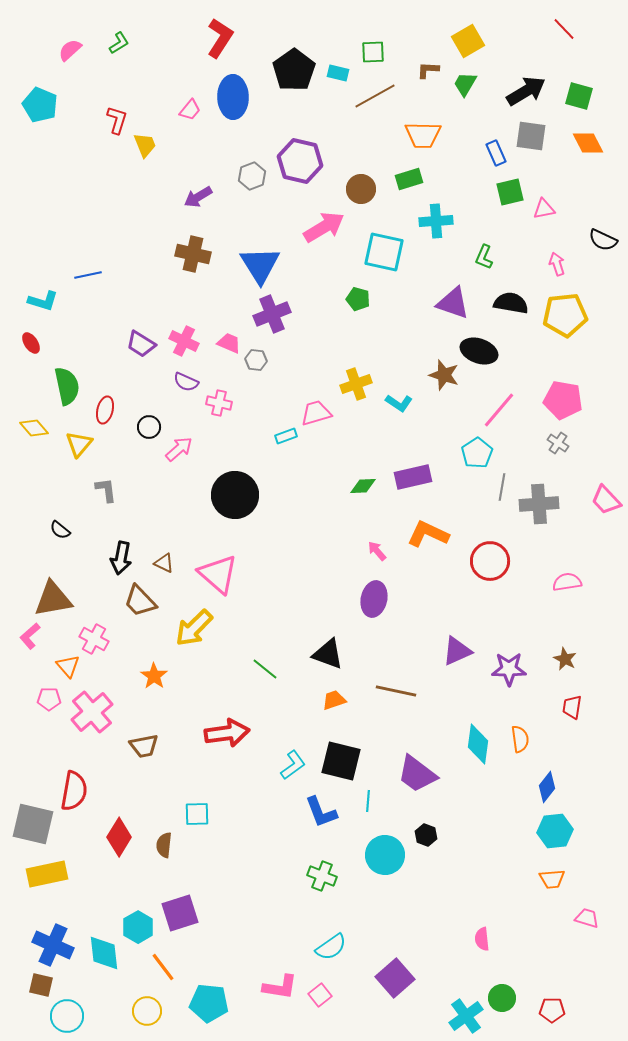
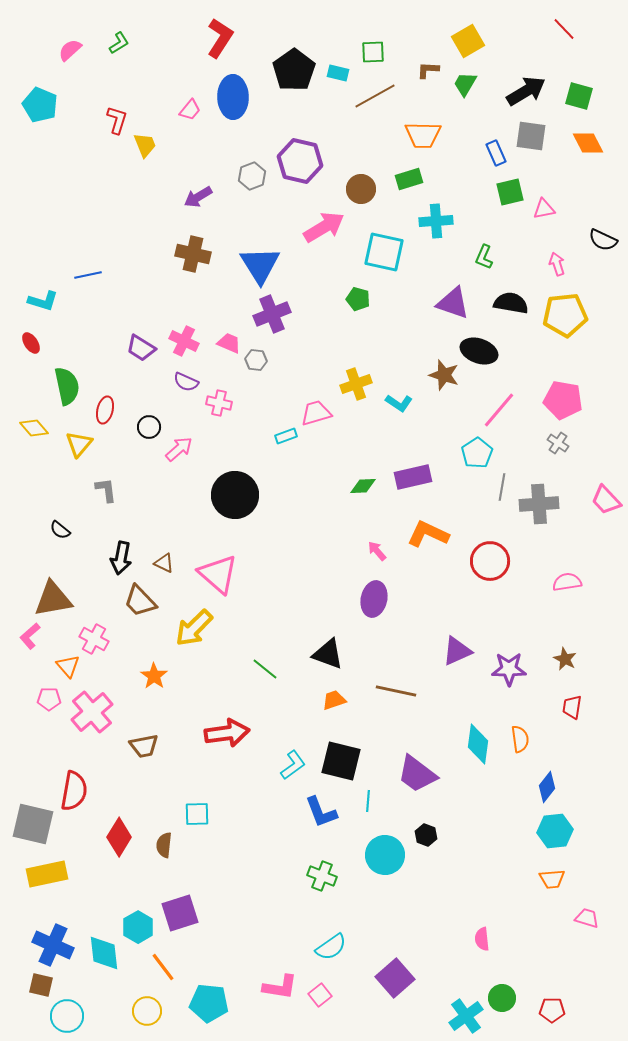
purple trapezoid at (141, 344): moved 4 px down
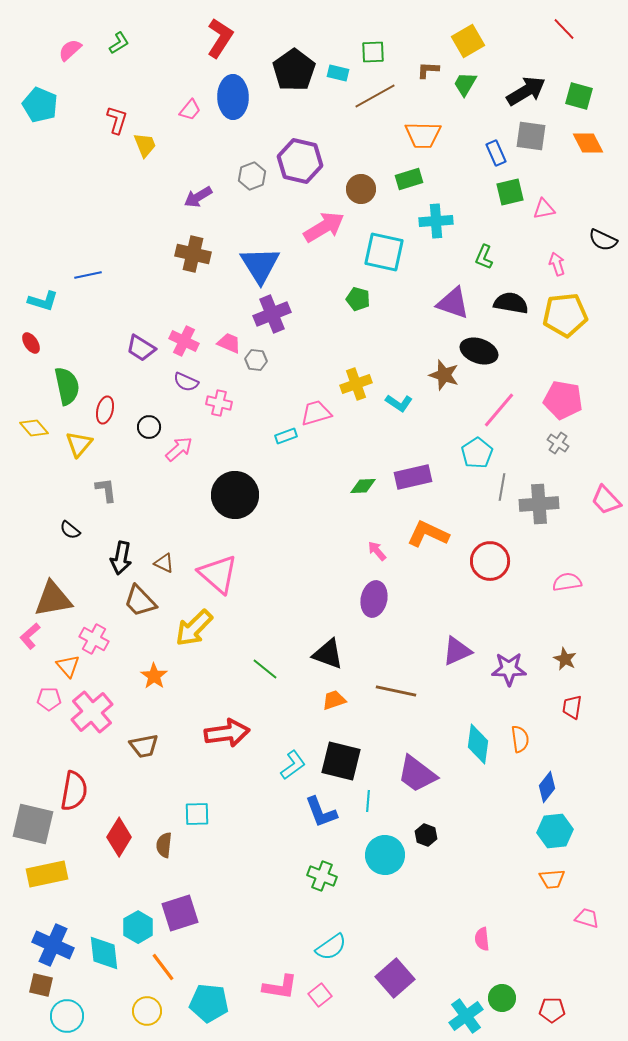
black semicircle at (60, 530): moved 10 px right
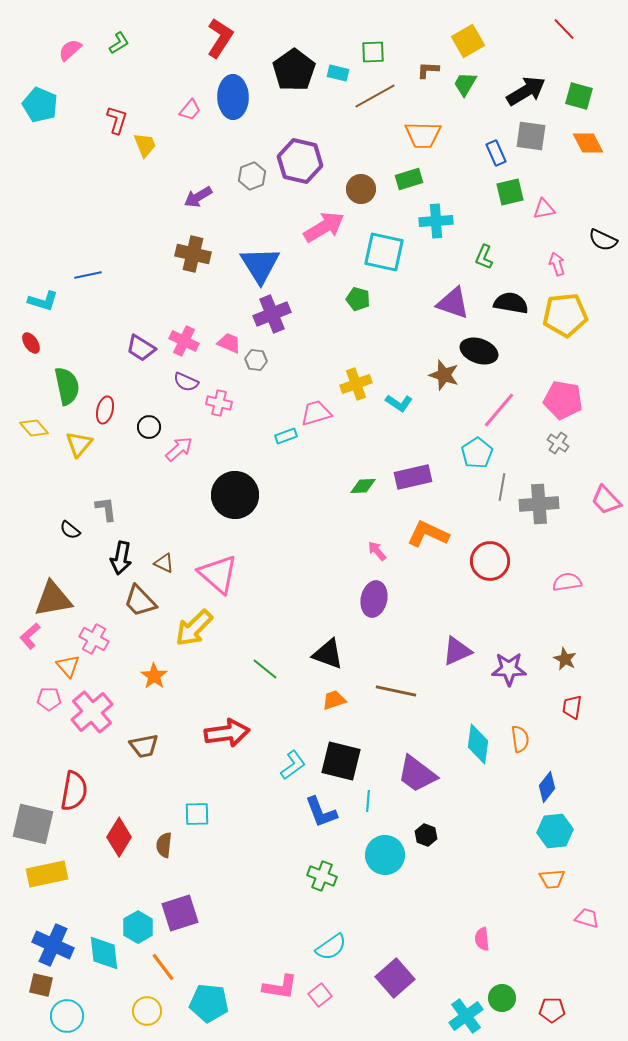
gray L-shape at (106, 490): moved 19 px down
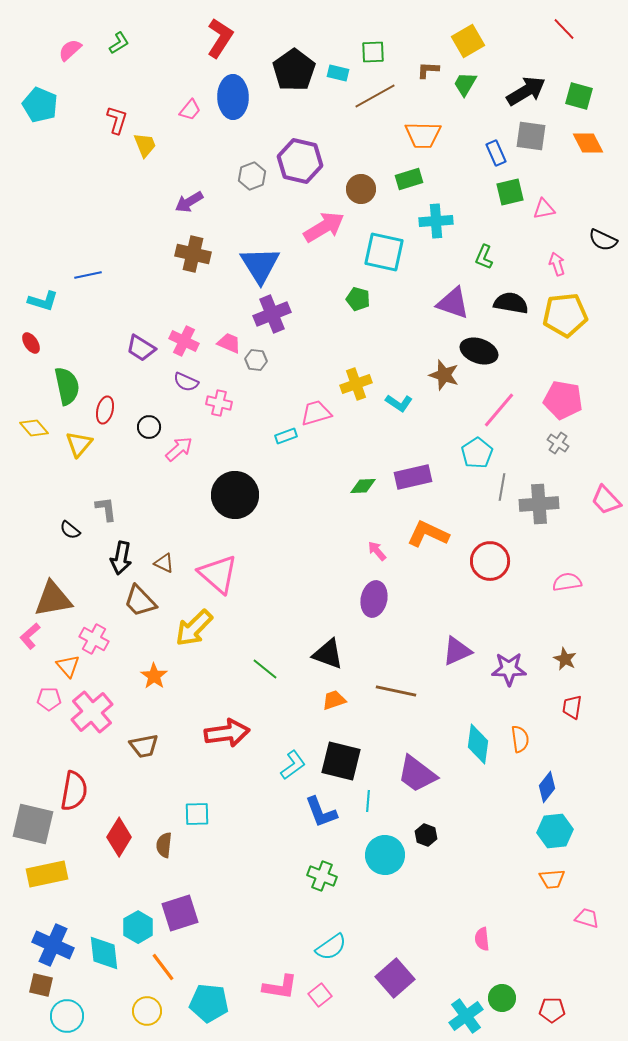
purple arrow at (198, 197): moved 9 px left, 5 px down
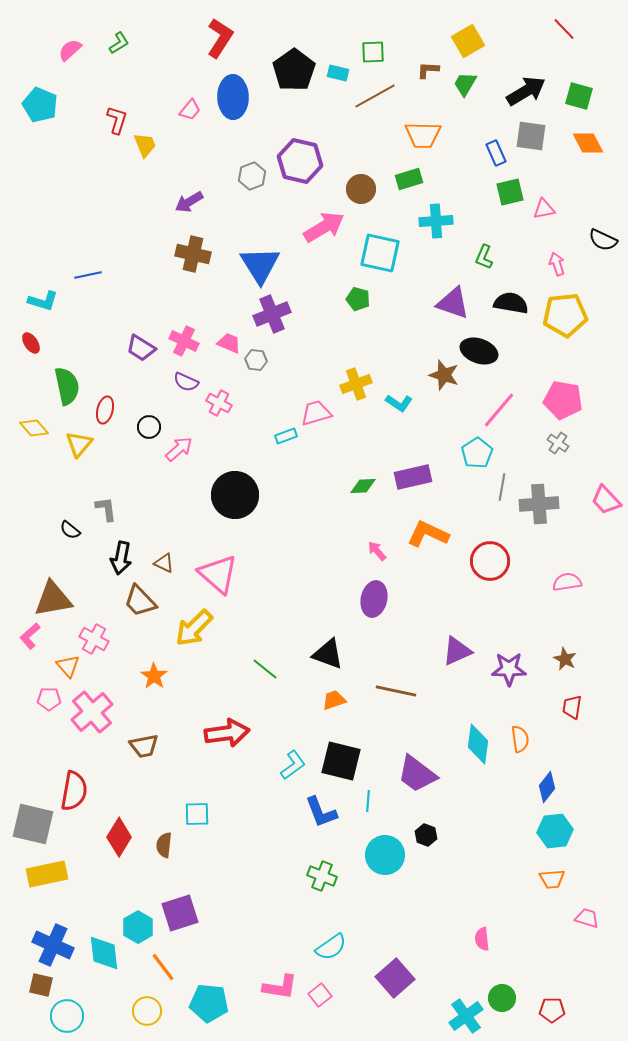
cyan square at (384, 252): moved 4 px left, 1 px down
pink cross at (219, 403): rotated 15 degrees clockwise
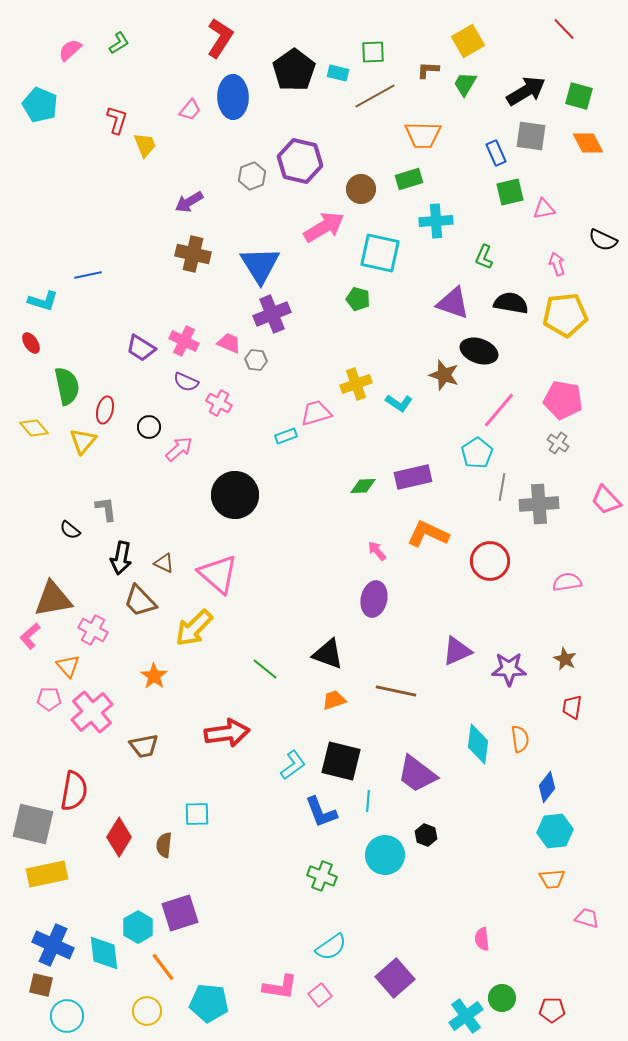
yellow triangle at (79, 444): moved 4 px right, 3 px up
pink cross at (94, 639): moved 1 px left, 9 px up
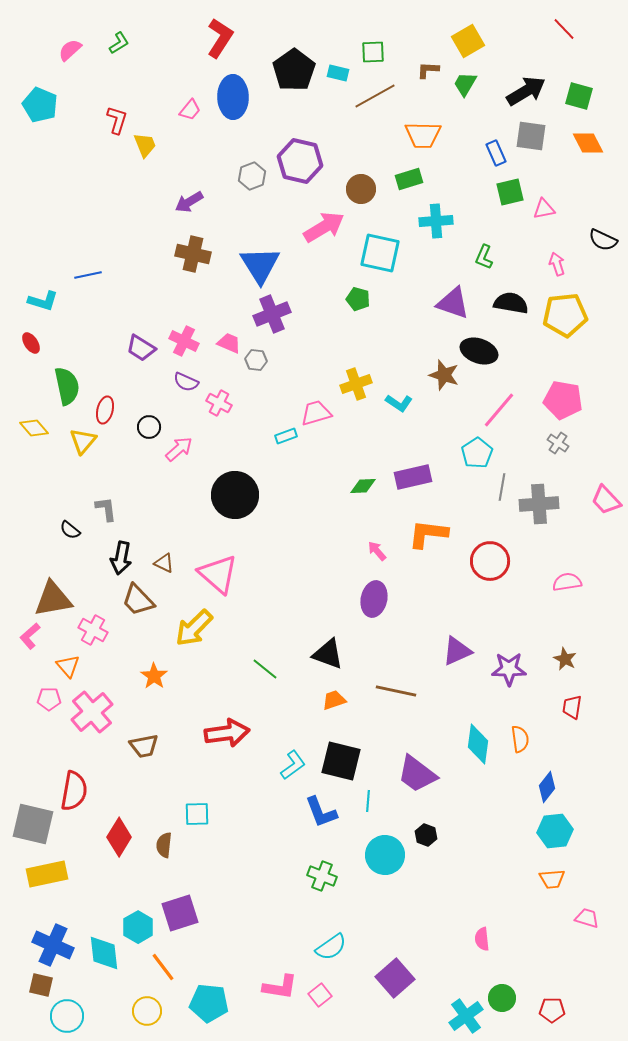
orange L-shape at (428, 534): rotated 18 degrees counterclockwise
brown trapezoid at (140, 601): moved 2 px left, 1 px up
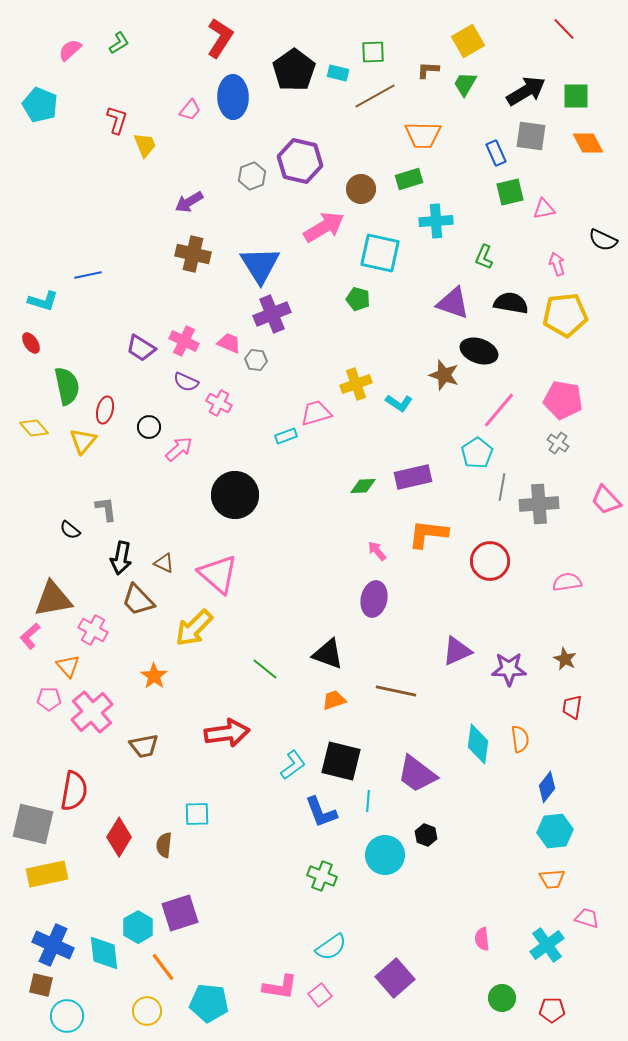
green square at (579, 96): moved 3 px left; rotated 16 degrees counterclockwise
cyan cross at (466, 1016): moved 81 px right, 71 px up
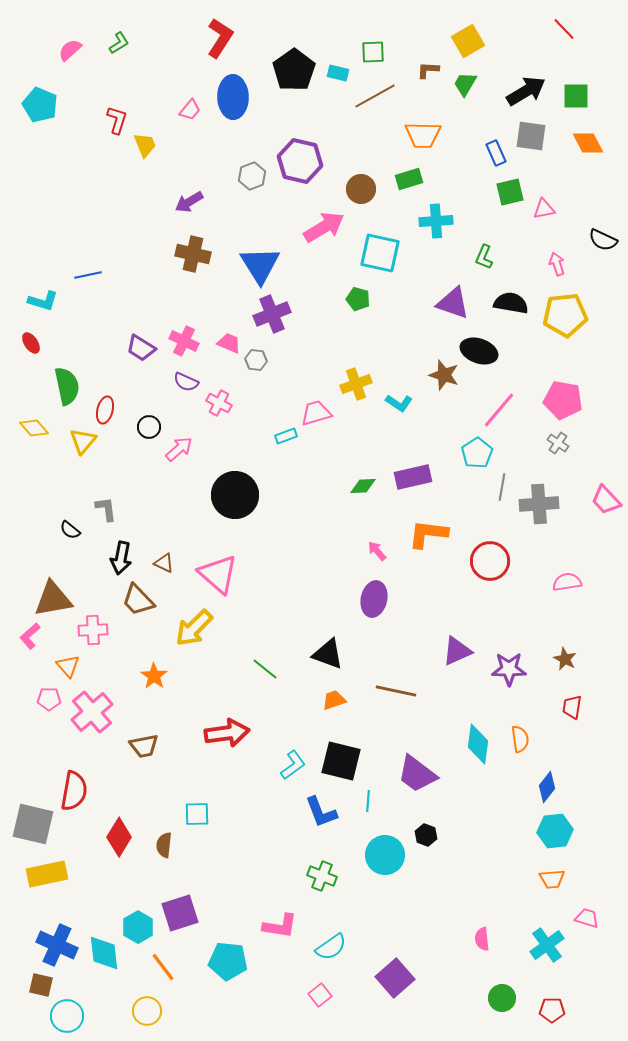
pink cross at (93, 630): rotated 32 degrees counterclockwise
blue cross at (53, 945): moved 4 px right
pink L-shape at (280, 987): moved 61 px up
cyan pentagon at (209, 1003): moved 19 px right, 42 px up
